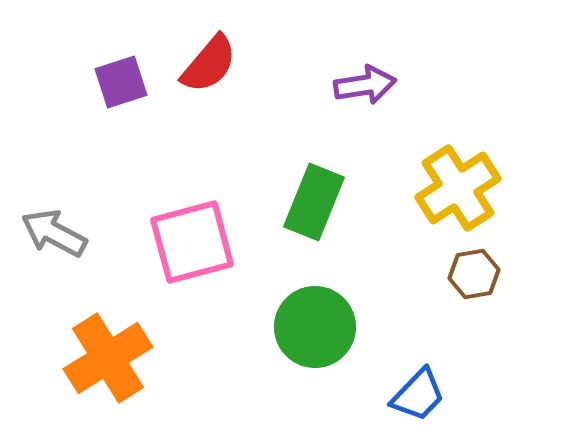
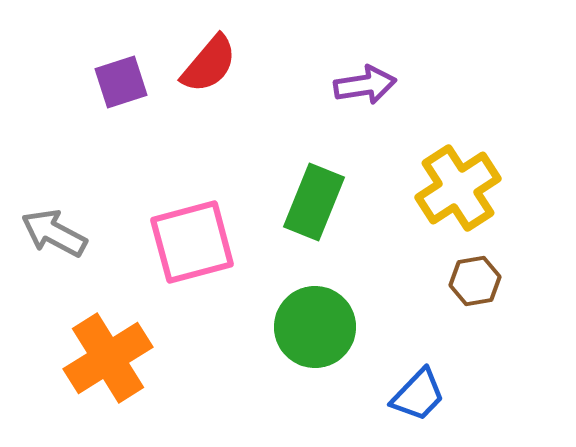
brown hexagon: moved 1 px right, 7 px down
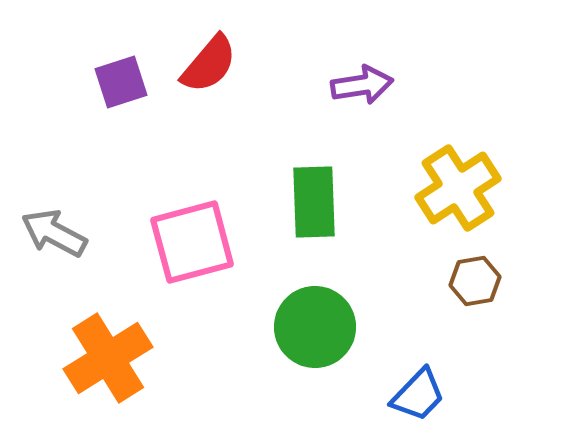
purple arrow: moved 3 px left
green rectangle: rotated 24 degrees counterclockwise
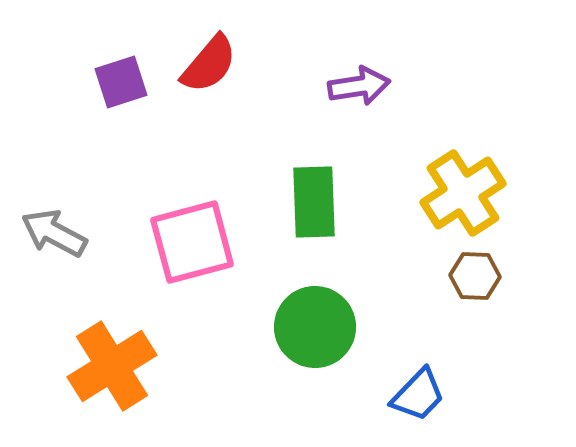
purple arrow: moved 3 px left, 1 px down
yellow cross: moved 5 px right, 5 px down
brown hexagon: moved 5 px up; rotated 12 degrees clockwise
orange cross: moved 4 px right, 8 px down
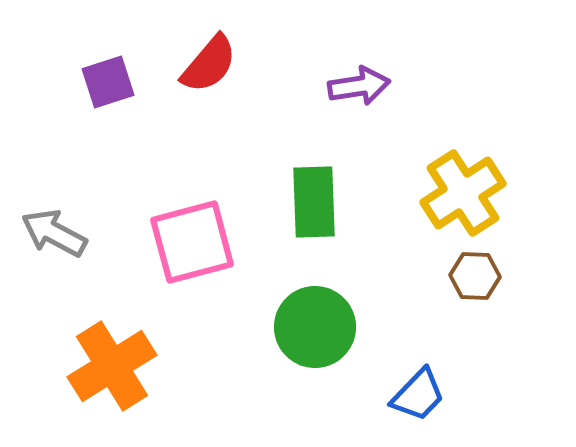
purple square: moved 13 px left
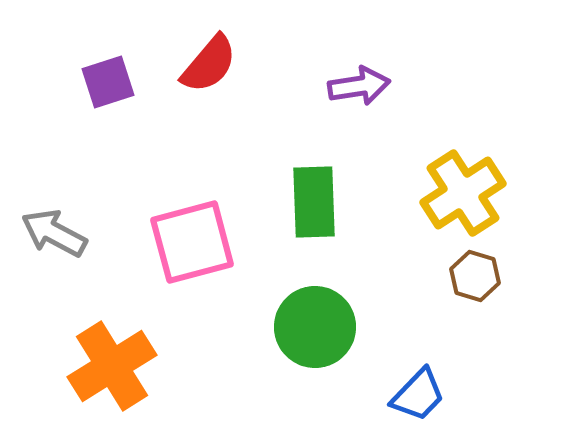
brown hexagon: rotated 15 degrees clockwise
